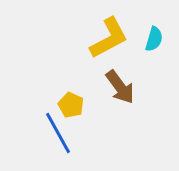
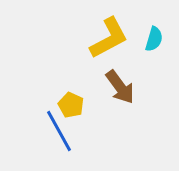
blue line: moved 1 px right, 2 px up
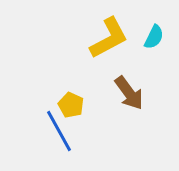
cyan semicircle: moved 2 px up; rotated 10 degrees clockwise
brown arrow: moved 9 px right, 6 px down
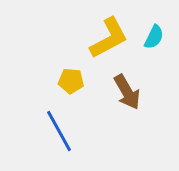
brown arrow: moved 2 px left, 1 px up; rotated 6 degrees clockwise
yellow pentagon: moved 24 px up; rotated 20 degrees counterclockwise
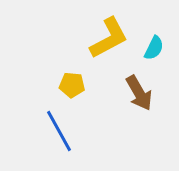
cyan semicircle: moved 11 px down
yellow pentagon: moved 1 px right, 4 px down
brown arrow: moved 12 px right, 1 px down
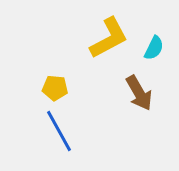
yellow pentagon: moved 17 px left, 3 px down
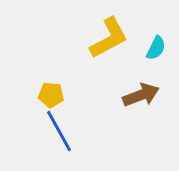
cyan semicircle: moved 2 px right
yellow pentagon: moved 4 px left, 7 px down
brown arrow: moved 2 px right, 2 px down; rotated 81 degrees counterclockwise
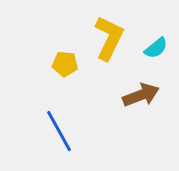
yellow L-shape: rotated 36 degrees counterclockwise
cyan semicircle: rotated 25 degrees clockwise
yellow pentagon: moved 14 px right, 31 px up
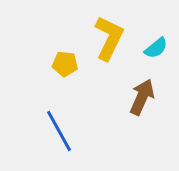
brown arrow: moved 1 px right, 2 px down; rotated 45 degrees counterclockwise
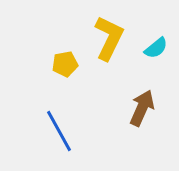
yellow pentagon: rotated 15 degrees counterclockwise
brown arrow: moved 11 px down
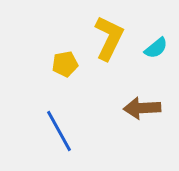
brown arrow: rotated 117 degrees counterclockwise
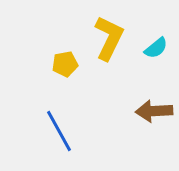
brown arrow: moved 12 px right, 3 px down
